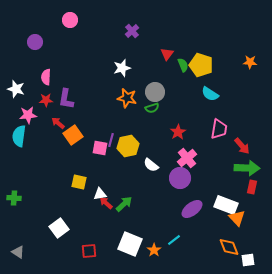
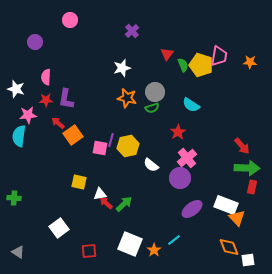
cyan semicircle at (210, 94): moved 19 px left, 11 px down
pink trapezoid at (219, 129): moved 73 px up
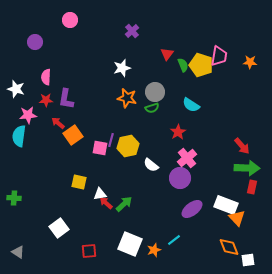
orange star at (154, 250): rotated 16 degrees clockwise
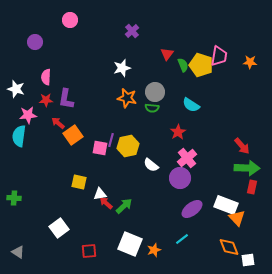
green semicircle at (152, 108): rotated 24 degrees clockwise
green arrow at (124, 204): moved 2 px down
cyan line at (174, 240): moved 8 px right, 1 px up
